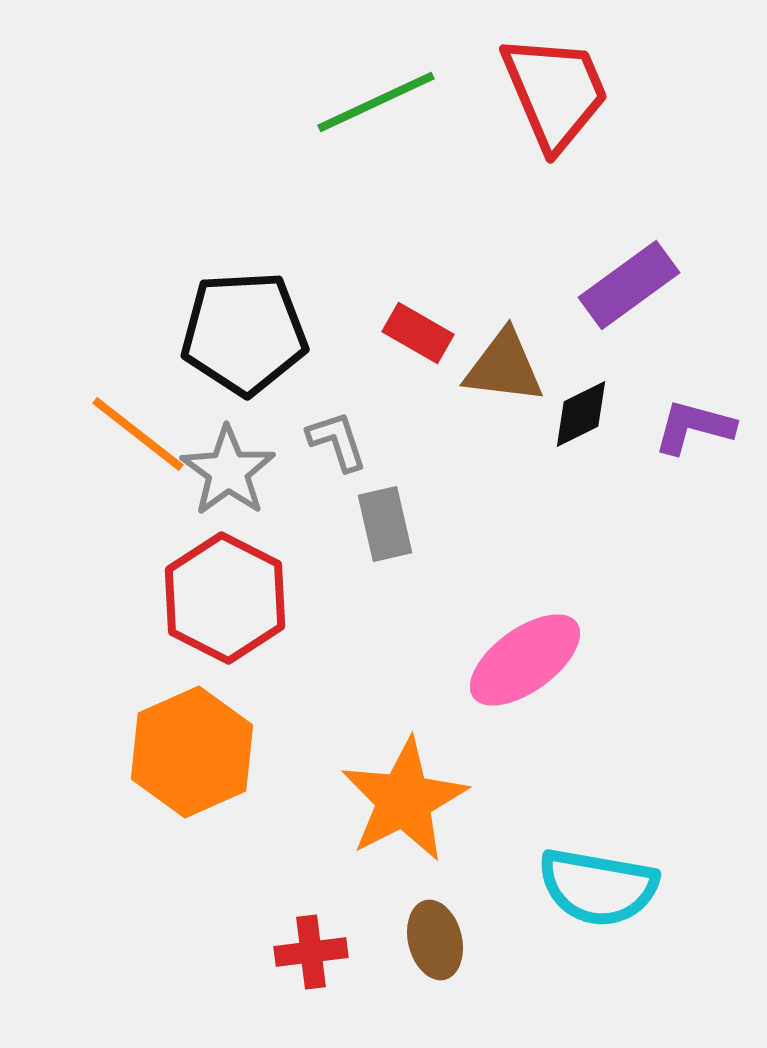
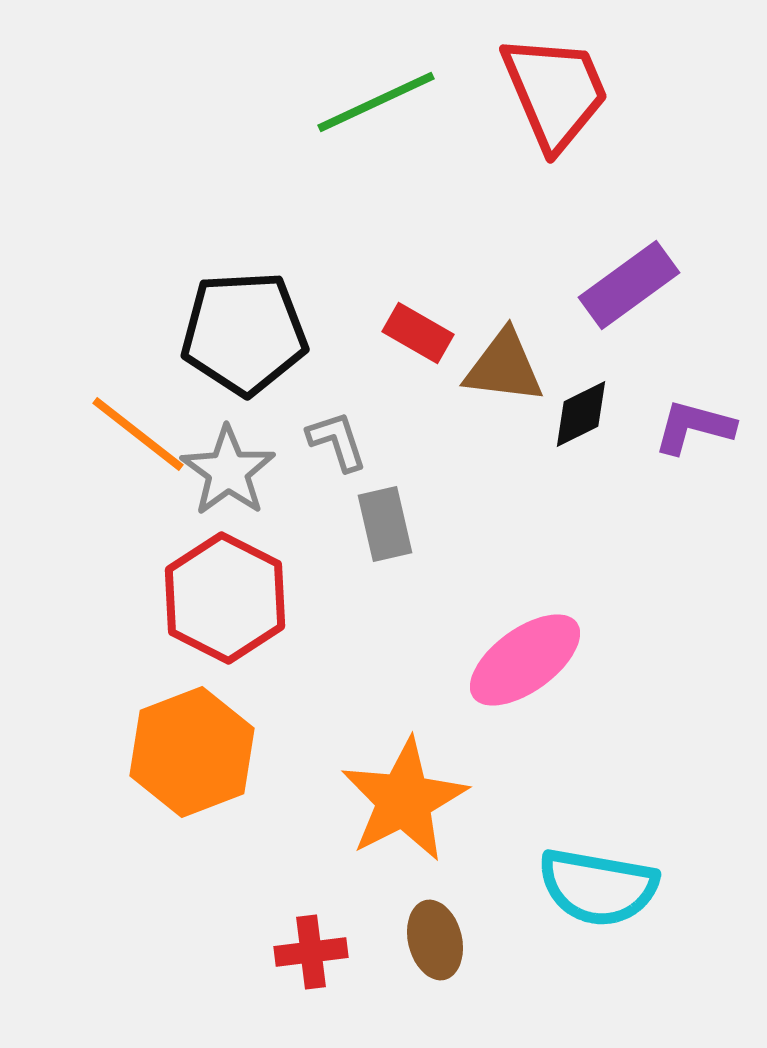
orange hexagon: rotated 3 degrees clockwise
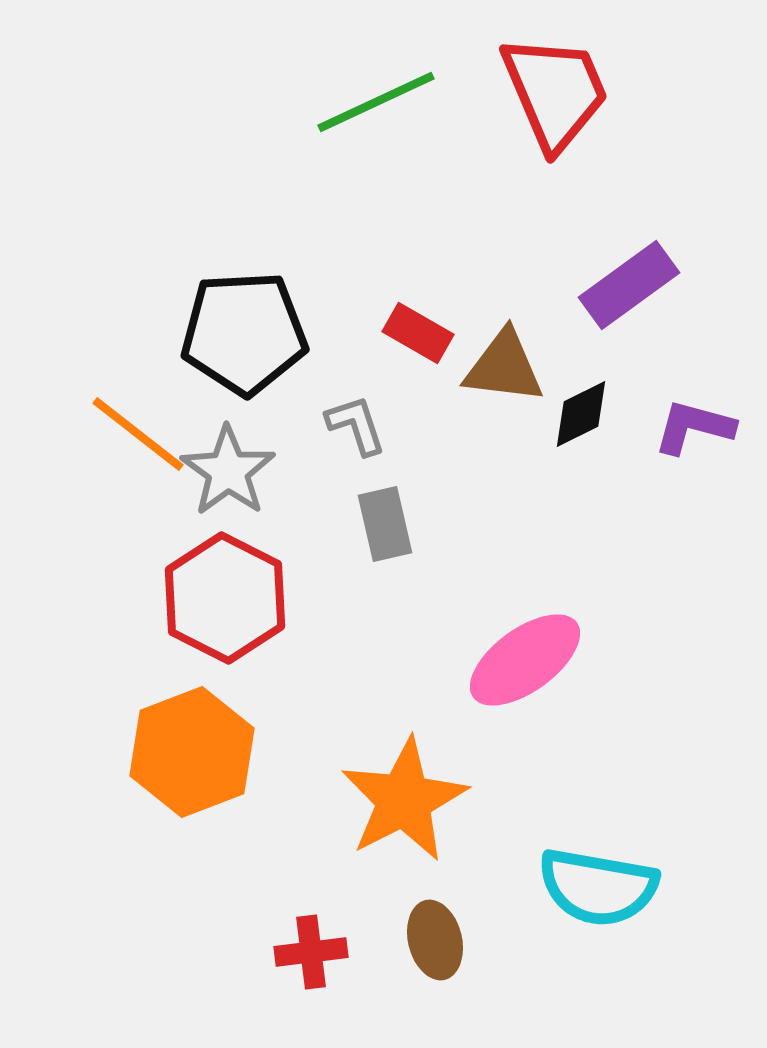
gray L-shape: moved 19 px right, 16 px up
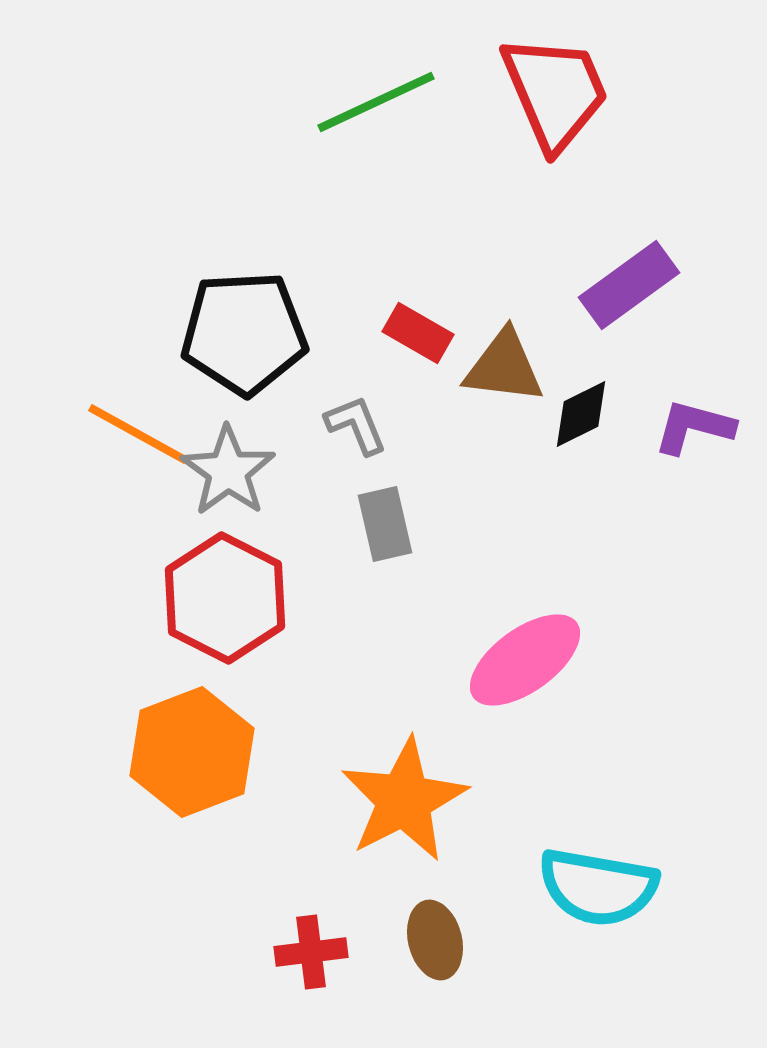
gray L-shape: rotated 4 degrees counterclockwise
orange line: rotated 9 degrees counterclockwise
